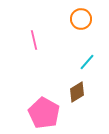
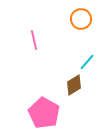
brown diamond: moved 3 px left, 7 px up
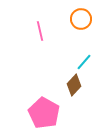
pink line: moved 6 px right, 9 px up
cyan line: moved 3 px left
brown diamond: rotated 15 degrees counterclockwise
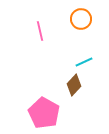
cyan line: rotated 24 degrees clockwise
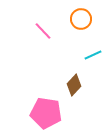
pink line: moved 3 px right; rotated 30 degrees counterclockwise
cyan line: moved 9 px right, 7 px up
pink pentagon: moved 2 px right; rotated 20 degrees counterclockwise
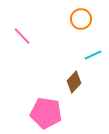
pink line: moved 21 px left, 5 px down
brown diamond: moved 3 px up
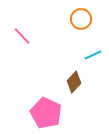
pink pentagon: rotated 16 degrees clockwise
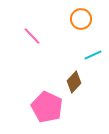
pink line: moved 10 px right
pink pentagon: moved 1 px right, 6 px up
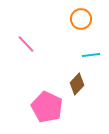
pink line: moved 6 px left, 8 px down
cyan line: moved 2 px left; rotated 18 degrees clockwise
brown diamond: moved 3 px right, 2 px down
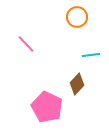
orange circle: moved 4 px left, 2 px up
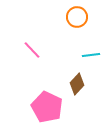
pink line: moved 6 px right, 6 px down
